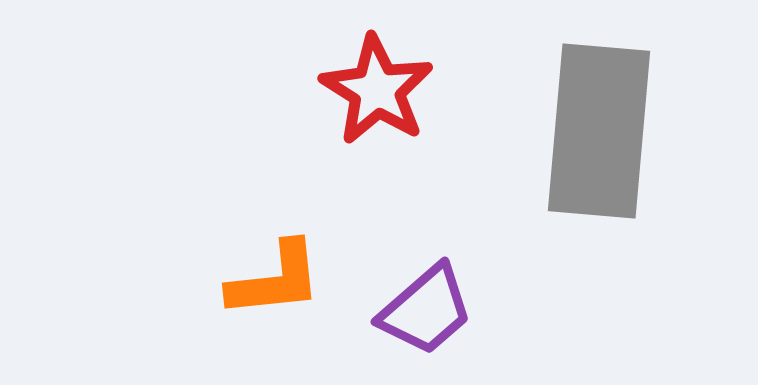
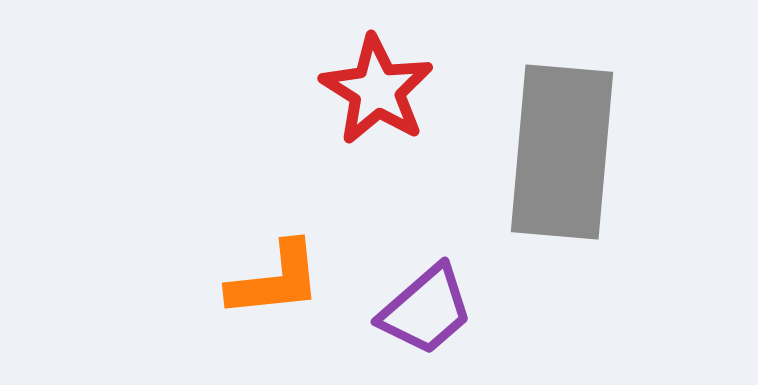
gray rectangle: moved 37 px left, 21 px down
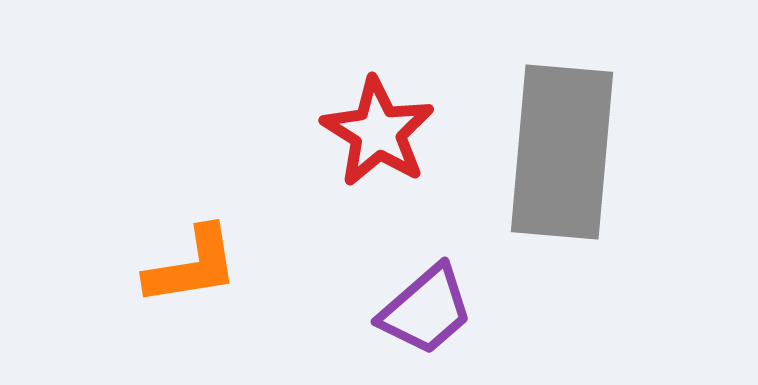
red star: moved 1 px right, 42 px down
orange L-shape: moved 83 px left, 14 px up; rotated 3 degrees counterclockwise
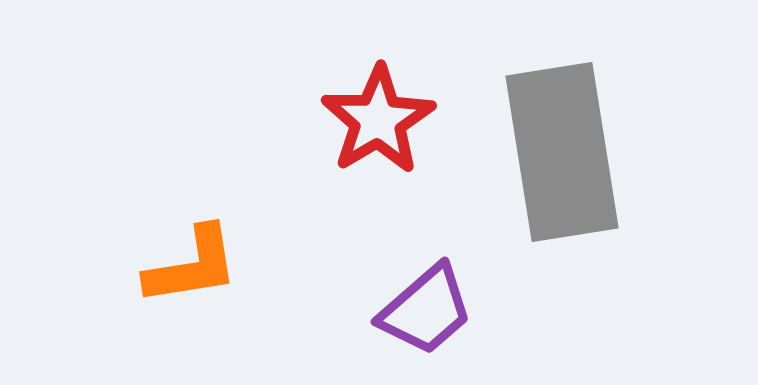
red star: moved 12 px up; rotated 9 degrees clockwise
gray rectangle: rotated 14 degrees counterclockwise
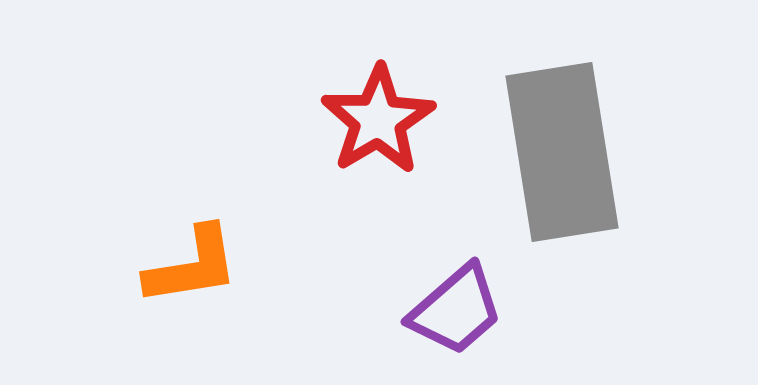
purple trapezoid: moved 30 px right
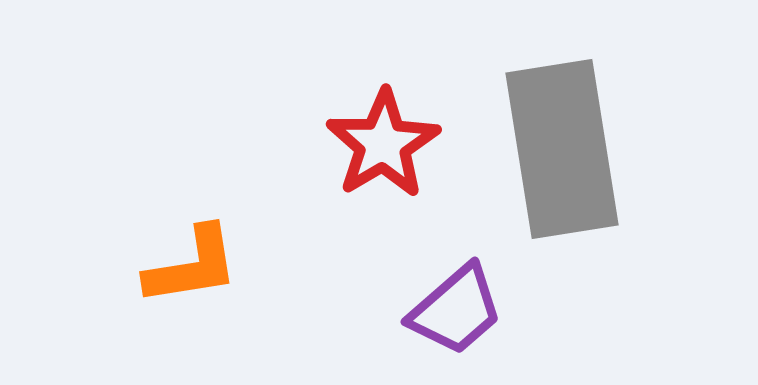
red star: moved 5 px right, 24 px down
gray rectangle: moved 3 px up
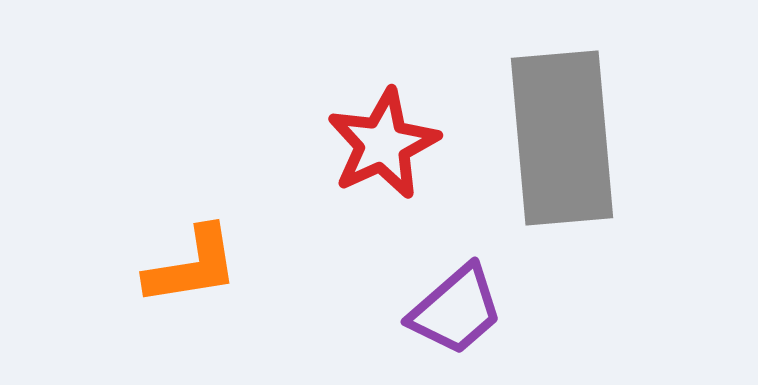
red star: rotated 6 degrees clockwise
gray rectangle: moved 11 px up; rotated 4 degrees clockwise
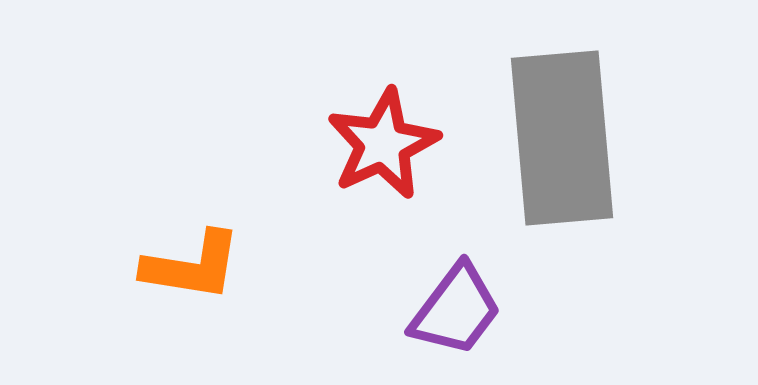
orange L-shape: rotated 18 degrees clockwise
purple trapezoid: rotated 12 degrees counterclockwise
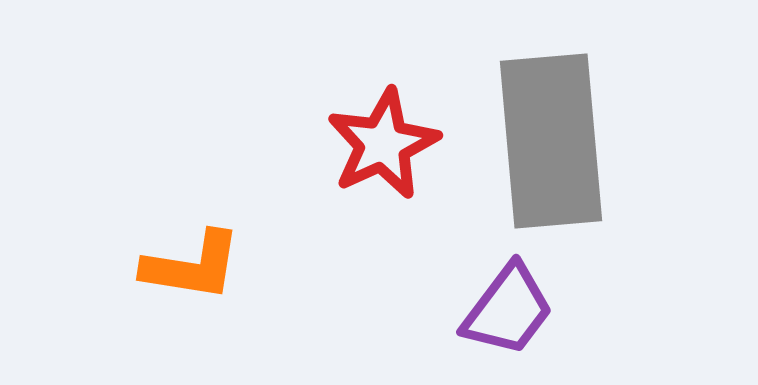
gray rectangle: moved 11 px left, 3 px down
purple trapezoid: moved 52 px right
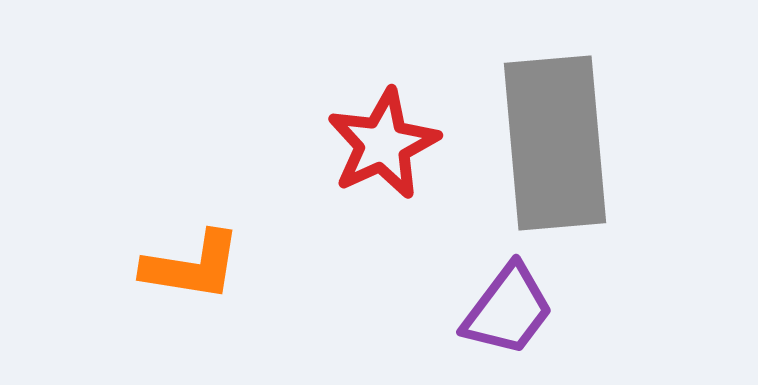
gray rectangle: moved 4 px right, 2 px down
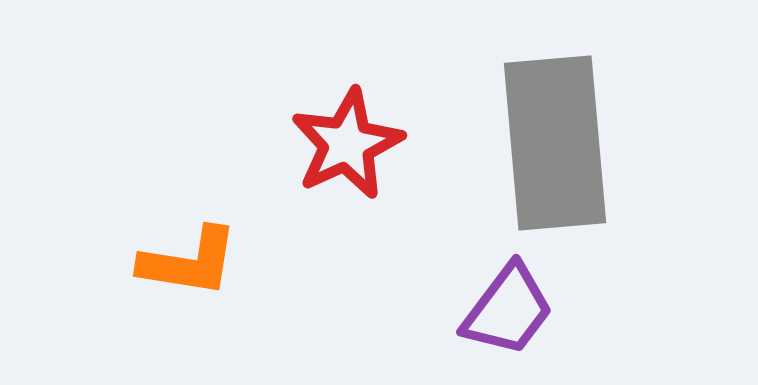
red star: moved 36 px left
orange L-shape: moved 3 px left, 4 px up
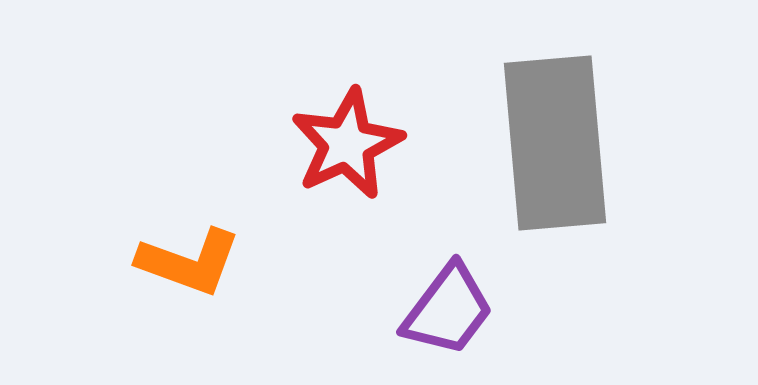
orange L-shape: rotated 11 degrees clockwise
purple trapezoid: moved 60 px left
